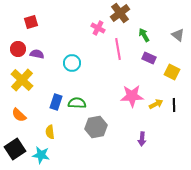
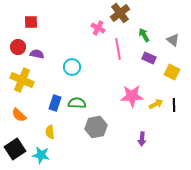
red square: rotated 16 degrees clockwise
gray triangle: moved 5 px left, 5 px down
red circle: moved 2 px up
cyan circle: moved 4 px down
yellow cross: rotated 20 degrees counterclockwise
blue rectangle: moved 1 px left, 1 px down
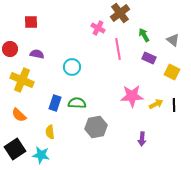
red circle: moved 8 px left, 2 px down
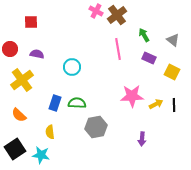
brown cross: moved 3 px left, 2 px down
pink cross: moved 2 px left, 17 px up
yellow cross: rotated 30 degrees clockwise
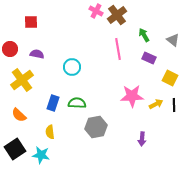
yellow square: moved 2 px left, 6 px down
blue rectangle: moved 2 px left
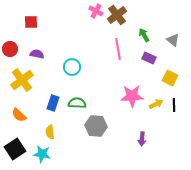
gray hexagon: moved 1 px up; rotated 15 degrees clockwise
cyan star: moved 1 px right, 1 px up
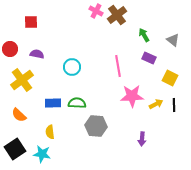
pink line: moved 17 px down
blue rectangle: rotated 70 degrees clockwise
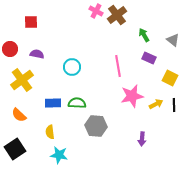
pink star: rotated 10 degrees counterclockwise
cyan star: moved 17 px right, 1 px down
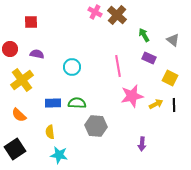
pink cross: moved 1 px left, 1 px down
brown cross: rotated 12 degrees counterclockwise
purple arrow: moved 5 px down
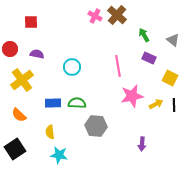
pink cross: moved 4 px down
